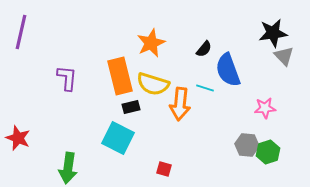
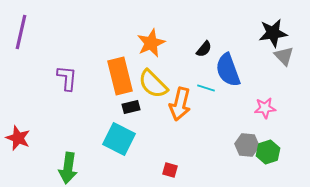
yellow semicircle: rotated 28 degrees clockwise
cyan line: moved 1 px right
orange arrow: rotated 8 degrees clockwise
cyan square: moved 1 px right, 1 px down
red square: moved 6 px right, 1 px down
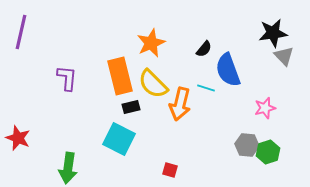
pink star: rotated 10 degrees counterclockwise
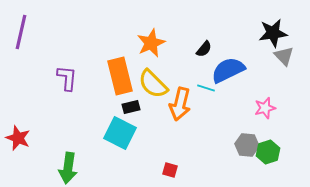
blue semicircle: rotated 84 degrees clockwise
cyan square: moved 1 px right, 6 px up
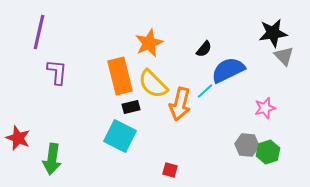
purple line: moved 18 px right
orange star: moved 2 px left
purple L-shape: moved 10 px left, 6 px up
cyan line: moved 1 px left, 3 px down; rotated 60 degrees counterclockwise
cyan square: moved 3 px down
green arrow: moved 16 px left, 9 px up
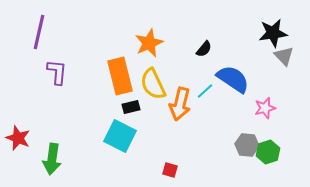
blue semicircle: moved 5 px right, 9 px down; rotated 60 degrees clockwise
yellow semicircle: rotated 20 degrees clockwise
